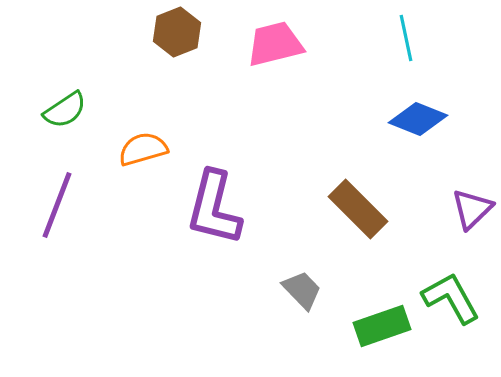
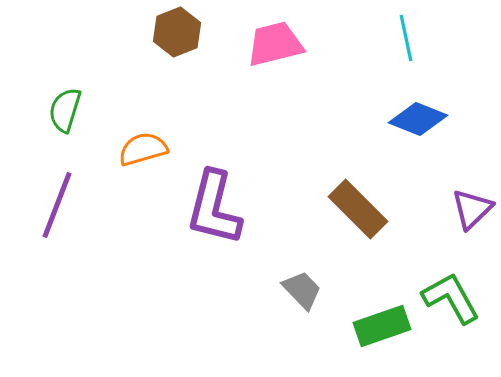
green semicircle: rotated 141 degrees clockwise
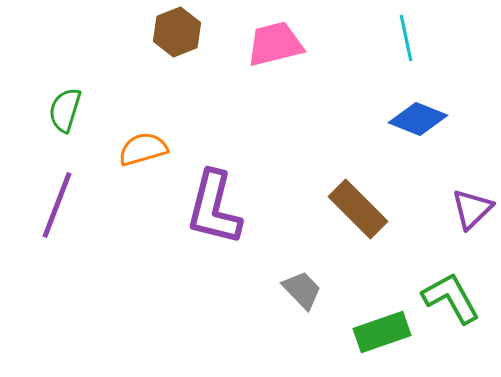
green rectangle: moved 6 px down
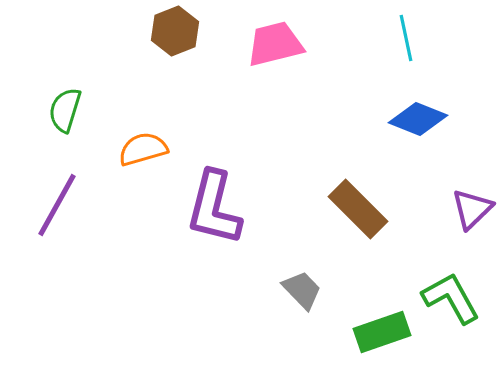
brown hexagon: moved 2 px left, 1 px up
purple line: rotated 8 degrees clockwise
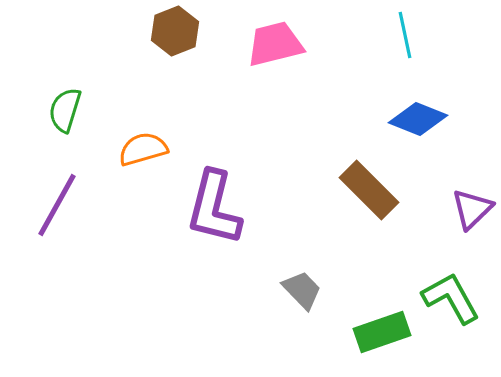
cyan line: moved 1 px left, 3 px up
brown rectangle: moved 11 px right, 19 px up
